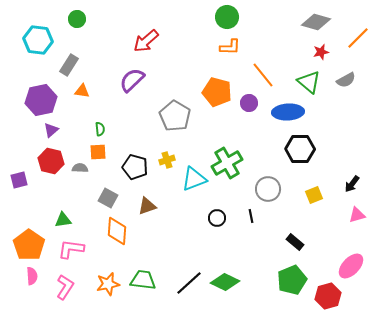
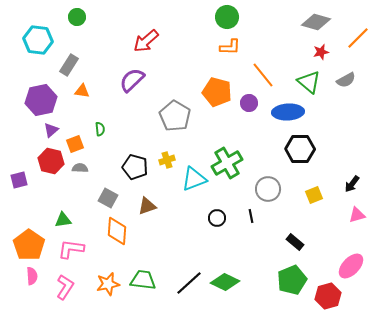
green circle at (77, 19): moved 2 px up
orange square at (98, 152): moved 23 px left, 8 px up; rotated 18 degrees counterclockwise
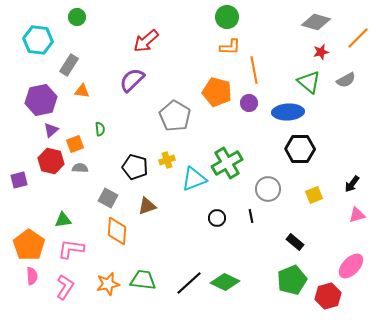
orange line at (263, 75): moved 9 px left, 5 px up; rotated 28 degrees clockwise
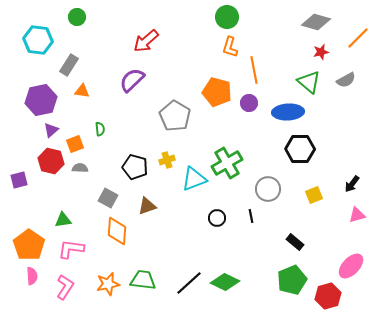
orange L-shape at (230, 47): rotated 105 degrees clockwise
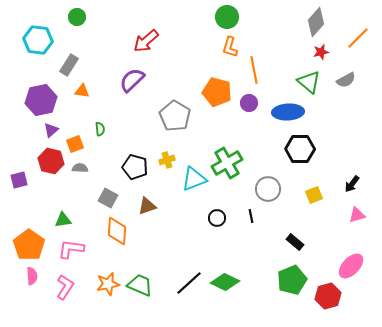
gray diamond at (316, 22): rotated 64 degrees counterclockwise
green trapezoid at (143, 280): moved 3 px left, 5 px down; rotated 16 degrees clockwise
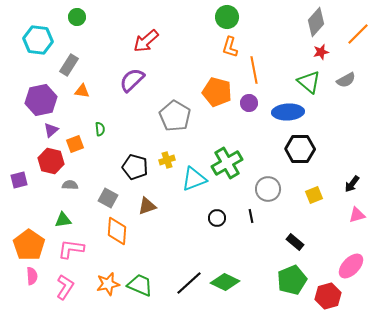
orange line at (358, 38): moved 4 px up
gray semicircle at (80, 168): moved 10 px left, 17 px down
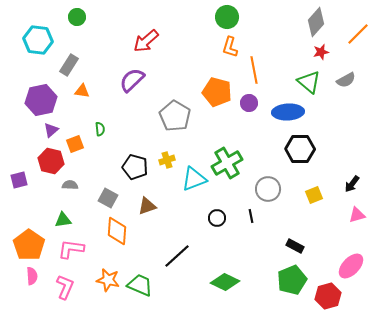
black rectangle at (295, 242): moved 4 px down; rotated 12 degrees counterclockwise
black line at (189, 283): moved 12 px left, 27 px up
orange star at (108, 284): moved 4 px up; rotated 25 degrees clockwise
pink L-shape at (65, 287): rotated 10 degrees counterclockwise
